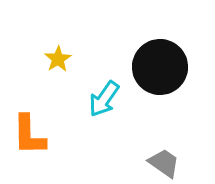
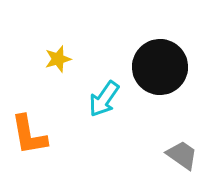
yellow star: rotated 16 degrees clockwise
orange L-shape: rotated 9 degrees counterclockwise
gray trapezoid: moved 18 px right, 8 px up
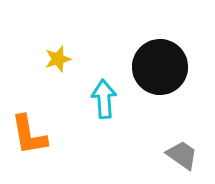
cyan arrow: rotated 141 degrees clockwise
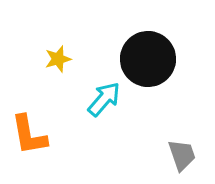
black circle: moved 12 px left, 8 px up
cyan arrow: rotated 45 degrees clockwise
gray trapezoid: rotated 36 degrees clockwise
